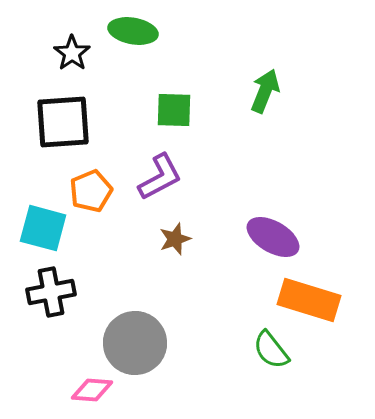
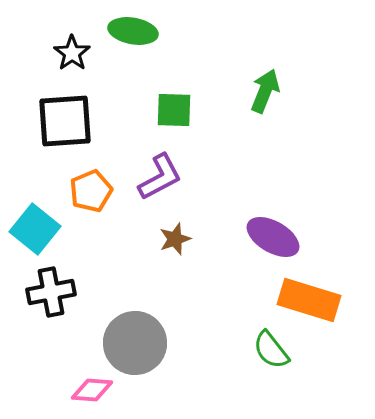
black square: moved 2 px right, 1 px up
cyan square: moved 8 px left, 1 px down; rotated 24 degrees clockwise
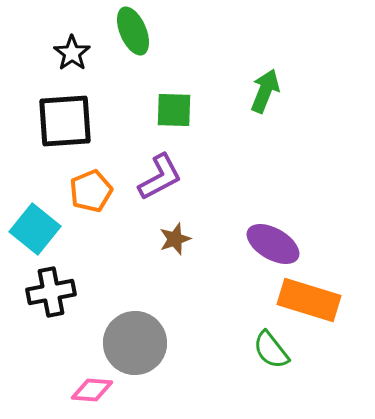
green ellipse: rotated 57 degrees clockwise
purple ellipse: moved 7 px down
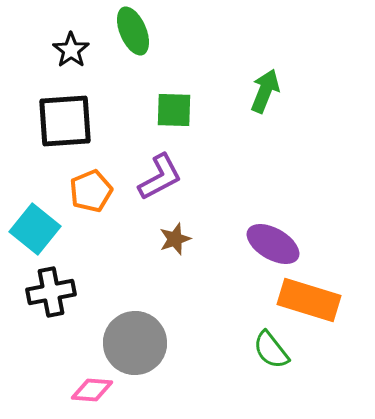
black star: moved 1 px left, 3 px up
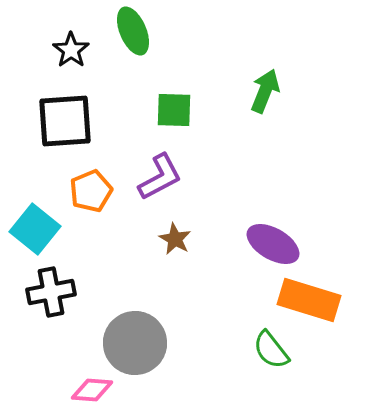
brown star: rotated 24 degrees counterclockwise
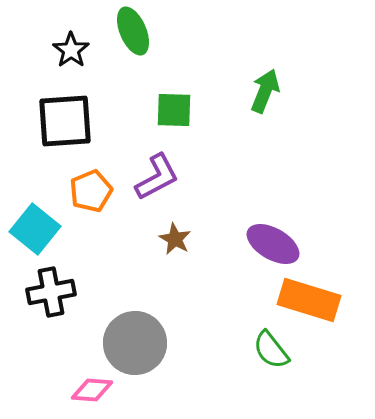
purple L-shape: moved 3 px left
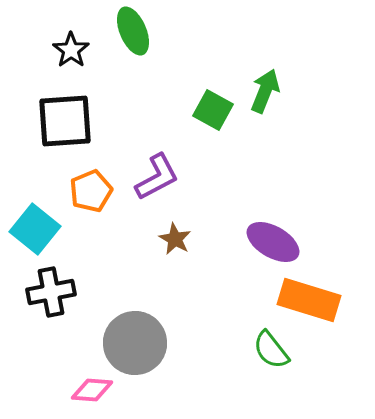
green square: moved 39 px right; rotated 27 degrees clockwise
purple ellipse: moved 2 px up
